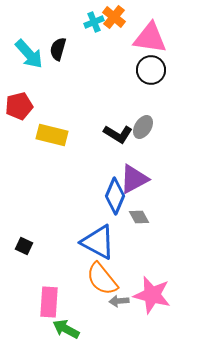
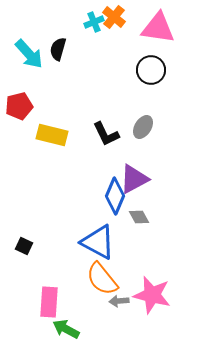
pink triangle: moved 8 px right, 10 px up
black L-shape: moved 12 px left; rotated 32 degrees clockwise
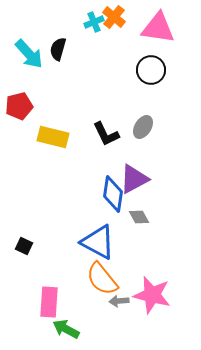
yellow rectangle: moved 1 px right, 2 px down
blue diamond: moved 2 px left, 2 px up; rotated 15 degrees counterclockwise
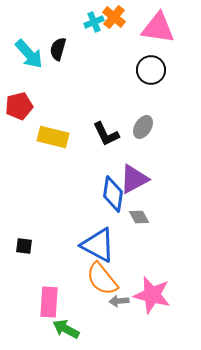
blue triangle: moved 3 px down
black square: rotated 18 degrees counterclockwise
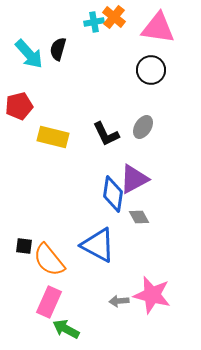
cyan cross: rotated 12 degrees clockwise
orange semicircle: moved 53 px left, 19 px up
pink rectangle: rotated 20 degrees clockwise
